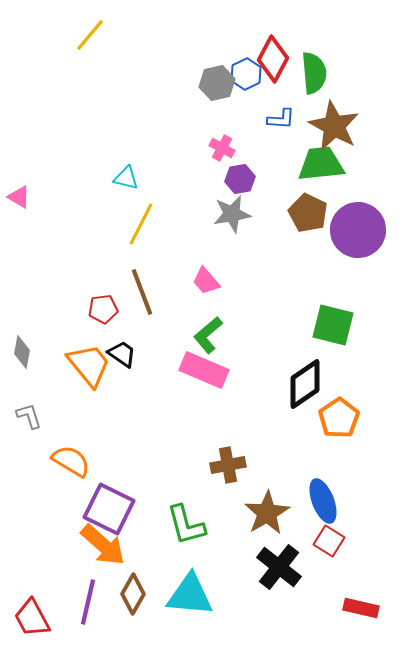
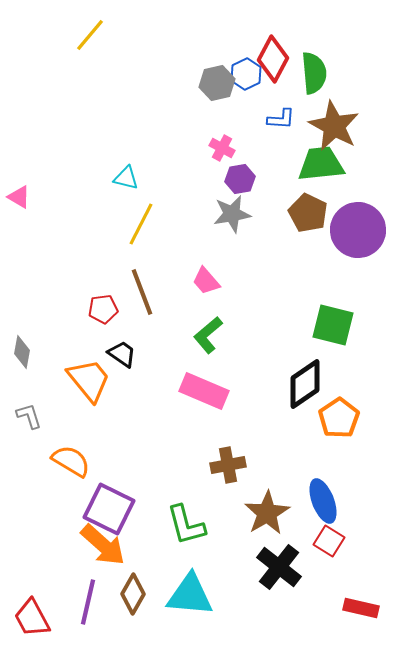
orange trapezoid at (89, 365): moved 15 px down
pink rectangle at (204, 370): moved 21 px down
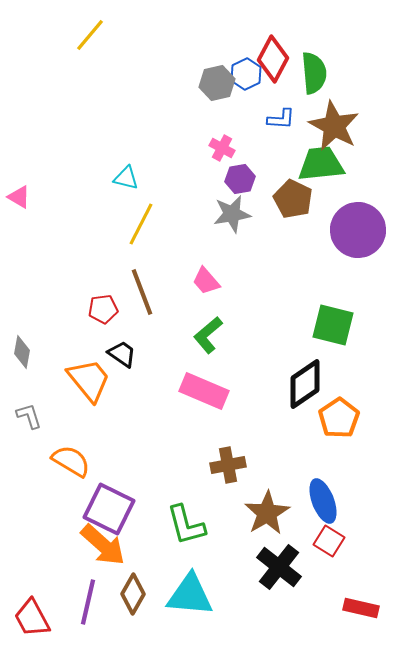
brown pentagon at (308, 213): moved 15 px left, 14 px up
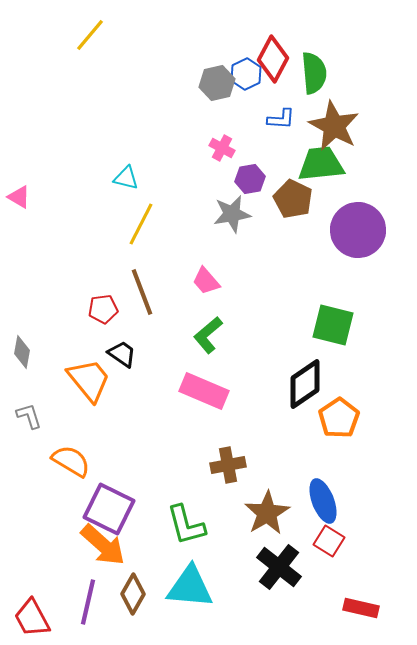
purple hexagon at (240, 179): moved 10 px right
cyan triangle at (190, 595): moved 8 px up
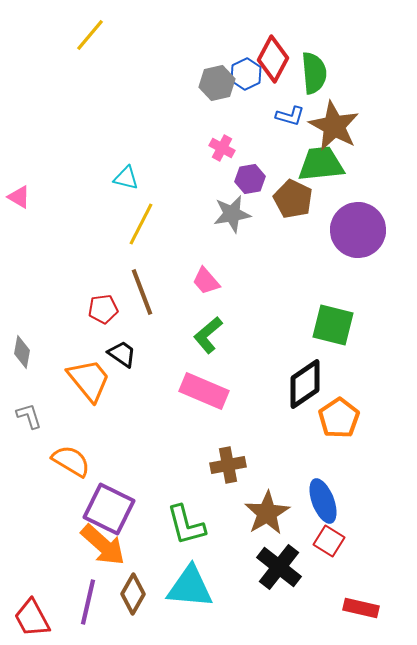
blue L-shape at (281, 119): moved 9 px right, 3 px up; rotated 12 degrees clockwise
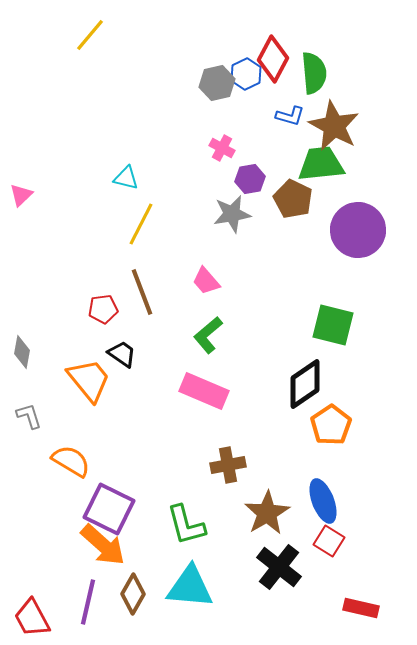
pink triangle at (19, 197): moved 2 px right, 2 px up; rotated 45 degrees clockwise
orange pentagon at (339, 418): moved 8 px left, 7 px down
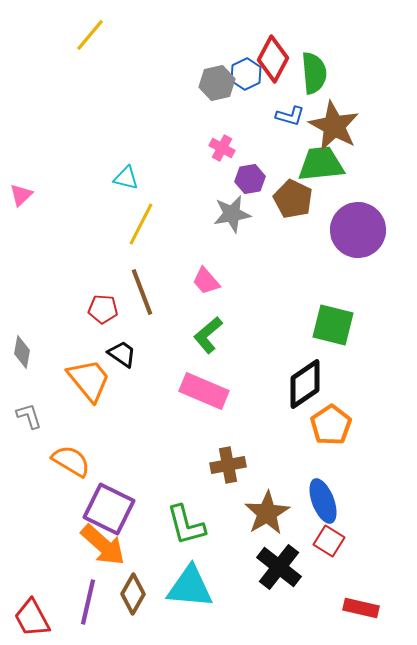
red pentagon at (103, 309): rotated 12 degrees clockwise
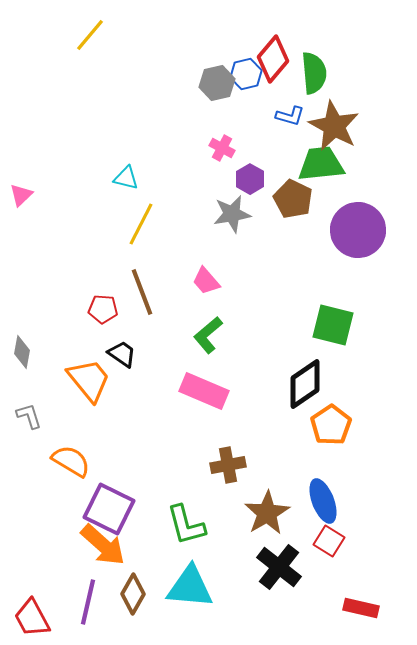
red diamond at (273, 59): rotated 12 degrees clockwise
blue hexagon at (246, 74): rotated 12 degrees clockwise
purple hexagon at (250, 179): rotated 20 degrees counterclockwise
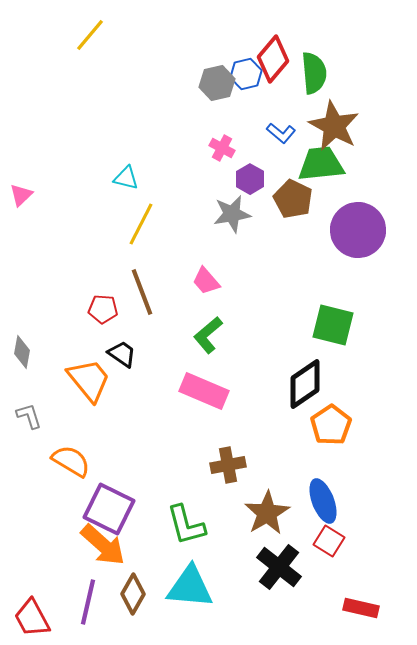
blue L-shape at (290, 116): moved 9 px left, 17 px down; rotated 24 degrees clockwise
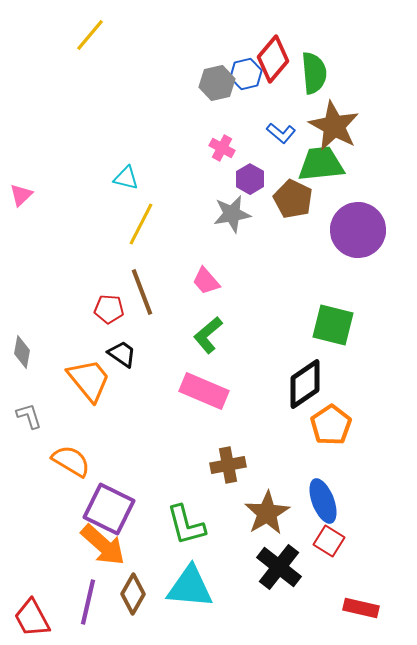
red pentagon at (103, 309): moved 6 px right
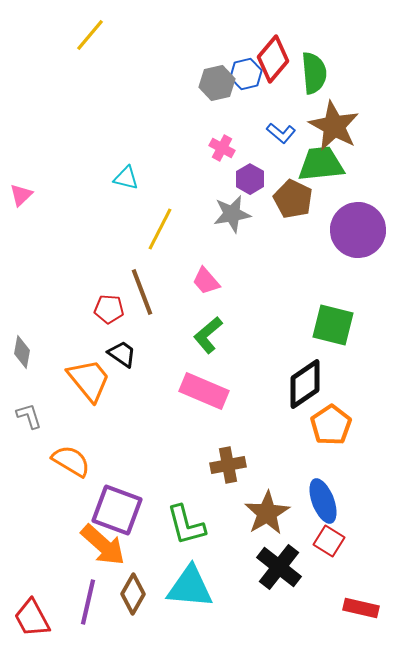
yellow line at (141, 224): moved 19 px right, 5 px down
purple square at (109, 509): moved 8 px right, 1 px down; rotated 6 degrees counterclockwise
